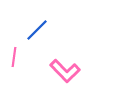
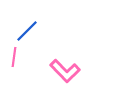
blue line: moved 10 px left, 1 px down
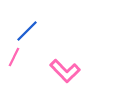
pink line: rotated 18 degrees clockwise
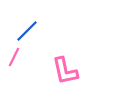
pink L-shape: rotated 32 degrees clockwise
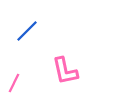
pink line: moved 26 px down
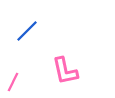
pink line: moved 1 px left, 1 px up
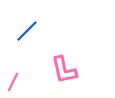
pink L-shape: moved 1 px left, 1 px up
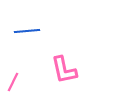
blue line: rotated 40 degrees clockwise
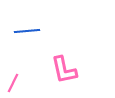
pink line: moved 1 px down
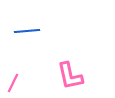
pink L-shape: moved 6 px right, 6 px down
